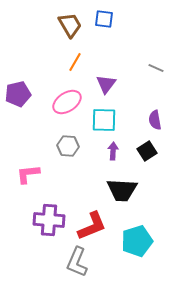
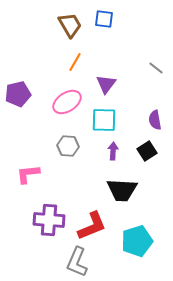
gray line: rotated 14 degrees clockwise
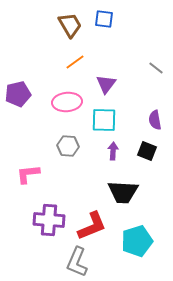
orange line: rotated 24 degrees clockwise
pink ellipse: rotated 28 degrees clockwise
black square: rotated 36 degrees counterclockwise
black trapezoid: moved 1 px right, 2 px down
